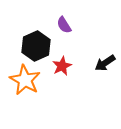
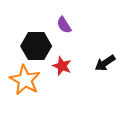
black hexagon: rotated 24 degrees clockwise
red star: rotated 24 degrees counterclockwise
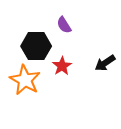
red star: rotated 18 degrees clockwise
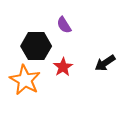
red star: moved 1 px right, 1 px down
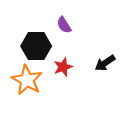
red star: rotated 12 degrees clockwise
orange star: moved 2 px right
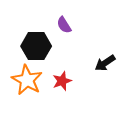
red star: moved 1 px left, 14 px down
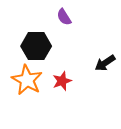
purple semicircle: moved 8 px up
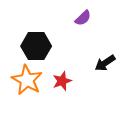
purple semicircle: moved 19 px right, 1 px down; rotated 102 degrees counterclockwise
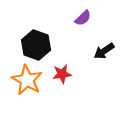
black hexagon: moved 1 px up; rotated 20 degrees clockwise
black arrow: moved 1 px left, 12 px up
red star: moved 7 px up; rotated 12 degrees clockwise
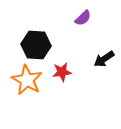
black hexagon: rotated 16 degrees counterclockwise
black arrow: moved 8 px down
red star: moved 2 px up
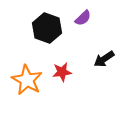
black hexagon: moved 11 px right, 17 px up; rotated 16 degrees clockwise
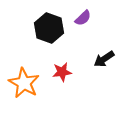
black hexagon: moved 2 px right
orange star: moved 3 px left, 3 px down
